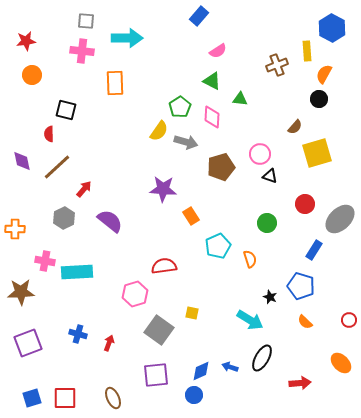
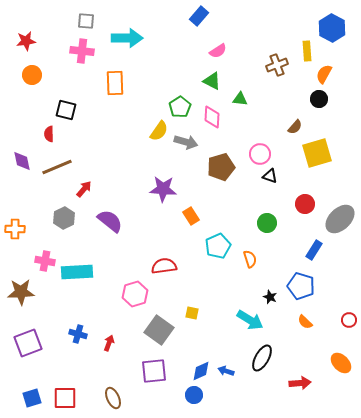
brown line at (57, 167): rotated 20 degrees clockwise
blue arrow at (230, 367): moved 4 px left, 4 px down
purple square at (156, 375): moved 2 px left, 4 px up
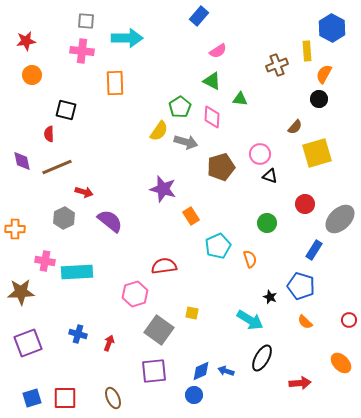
red arrow at (84, 189): moved 3 px down; rotated 66 degrees clockwise
purple star at (163, 189): rotated 12 degrees clockwise
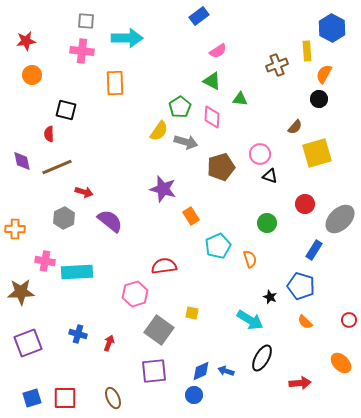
blue rectangle at (199, 16): rotated 12 degrees clockwise
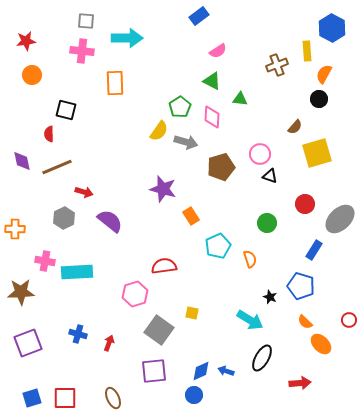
orange ellipse at (341, 363): moved 20 px left, 19 px up
